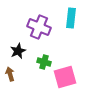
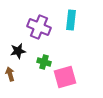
cyan rectangle: moved 2 px down
black star: rotated 14 degrees clockwise
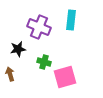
black star: moved 2 px up
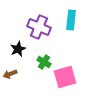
black star: rotated 14 degrees counterclockwise
green cross: rotated 16 degrees clockwise
brown arrow: rotated 96 degrees counterclockwise
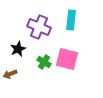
pink square: moved 2 px right, 18 px up; rotated 30 degrees clockwise
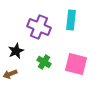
black star: moved 2 px left, 2 px down
pink square: moved 9 px right, 5 px down
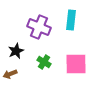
pink square: rotated 15 degrees counterclockwise
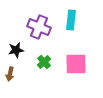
black star: moved 1 px up; rotated 14 degrees clockwise
green cross: rotated 16 degrees clockwise
brown arrow: rotated 56 degrees counterclockwise
